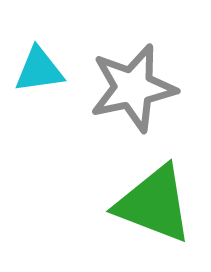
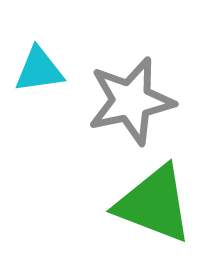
gray star: moved 2 px left, 13 px down
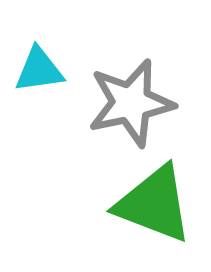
gray star: moved 2 px down
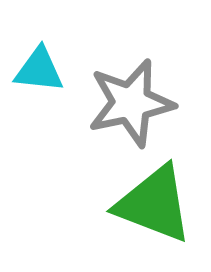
cyan triangle: rotated 14 degrees clockwise
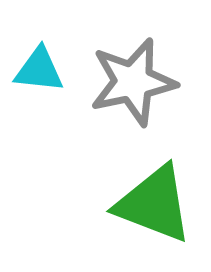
gray star: moved 2 px right, 21 px up
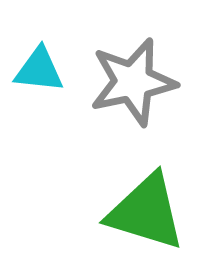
green triangle: moved 8 px left, 8 px down; rotated 4 degrees counterclockwise
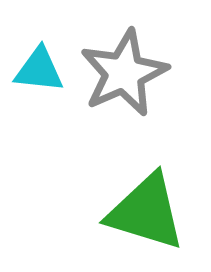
gray star: moved 9 px left, 9 px up; rotated 12 degrees counterclockwise
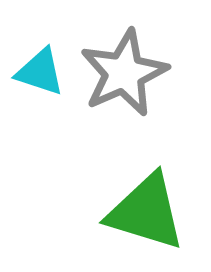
cyan triangle: moved 1 px right, 2 px down; rotated 12 degrees clockwise
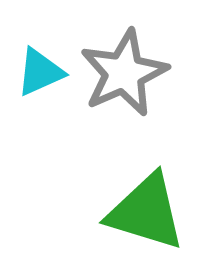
cyan triangle: rotated 42 degrees counterclockwise
